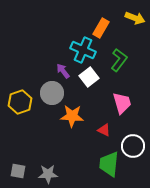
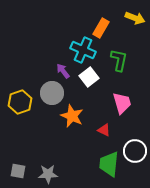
green L-shape: rotated 25 degrees counterclockwise
orange star: rotated 20 degrees clockwise
white circle: moved 2 px right, 5 px down
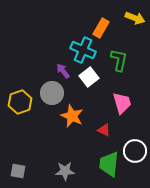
gray star: moved 17 px right, 3 px up
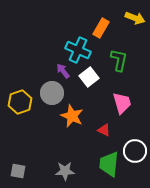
cyan cross: moved 5 px left
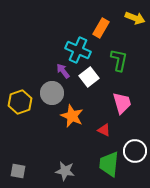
gray star: rotated 12 degrees clockwise
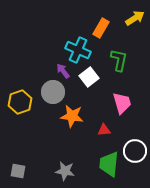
yellow arrow: rotated 54 degrees counterclockwise
gray circle: moved 1 px right, 1 px up
orange star: rotated 15 degrees counterclockwise
red triangle: rotated 32 degrees counterclockwise
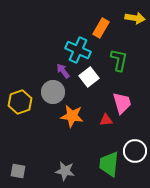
yellow arrow: rotated 42 degrees clockwise
red triangle: moved 2 px right, 10 px up
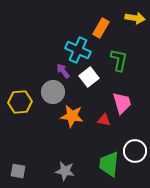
yellow hexagon: rotated 15 degrees clockwise
red triangle: moved 2 px left; rotated 16 degrees clockwise
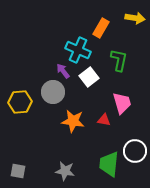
orange star: moved 1 px right, 5 px down
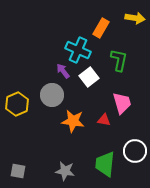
gray circle: moved 1 px left, 3 px down
yellow hexagon: moved 3 px left, 2 px down; rotated 20 degrees counterclockwise
green trapezoid: moved 4 px left
